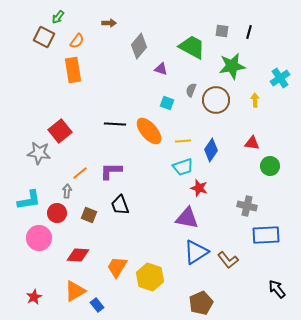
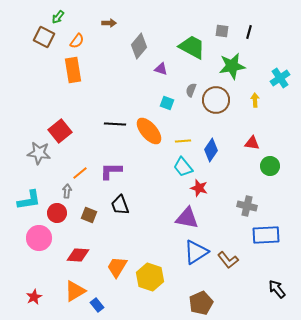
cyan trapezoid at (183, 167): rotated 70 degrees clockwise
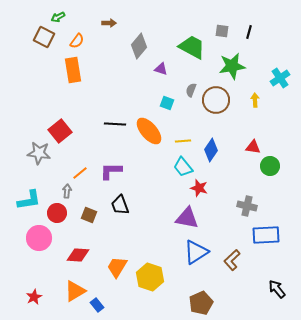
green arrow at (58, 17): rotated 24 degrees clockwise
red triangle at (252, 143): moved 1 px right, 4 px down
brown L-shape at (228, 260): moved 4 px right; rotated 85 degrees clockwise
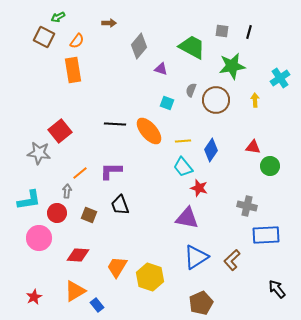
blue triangle at (196, 252): moved 5 px down
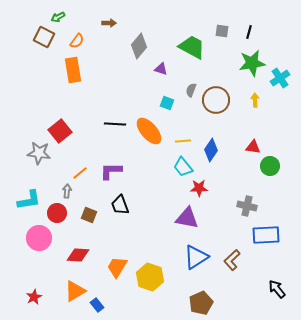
green star at (232, 66): moved 20 px right, 3 px up
red star at (199, 188): rotated 18 degrees counterclockwise
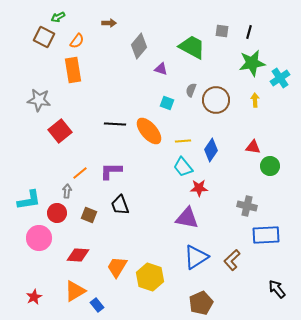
gray star at (39, 153): moved 53 px up
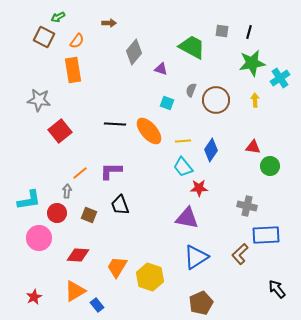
gray diamond at (139, 46): moved 5 px left, 6 px down
brown L-shape at (232, 260): moved 8 px right, 6 px up
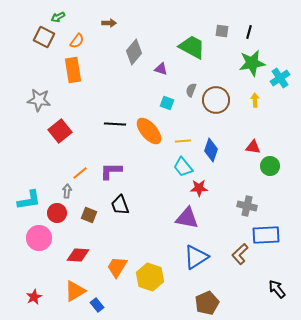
blue diamond at (211, 150): rotated 15 degrees counterclockwise
brown pentagon at (201, 303): moved 6 px right
